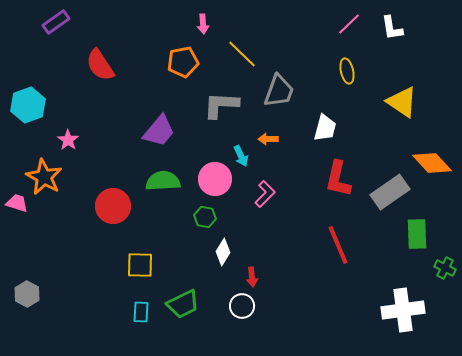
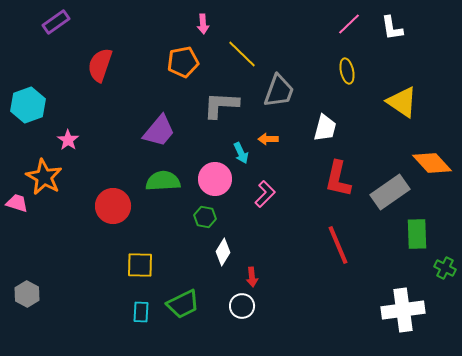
red semicircle: rotated 52 degrees clockwise
cyan arrow: moved 3 px up
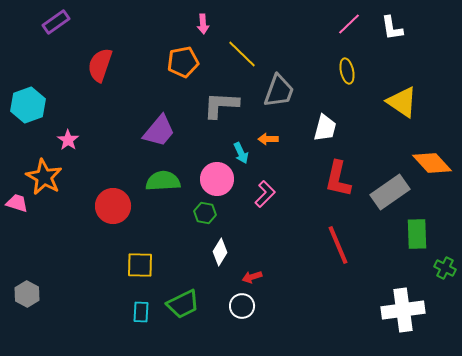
pink circle: moved 2 px right
green hexagon: moved 4 px up
white diamond: moved 3 px left
red arrow: rotated 78 degrees clockwise
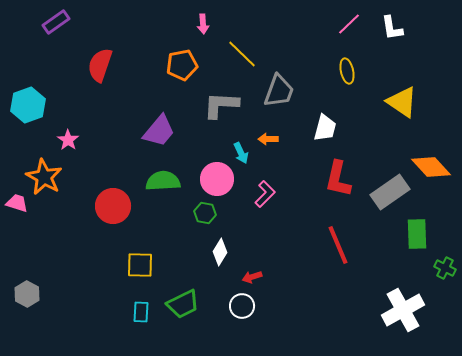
orange pentagon: moved 1 px left, 3 px down
orange diamond: moved 1 px left, 4 px down
white cross: rotated 21 degrees counterclockwise
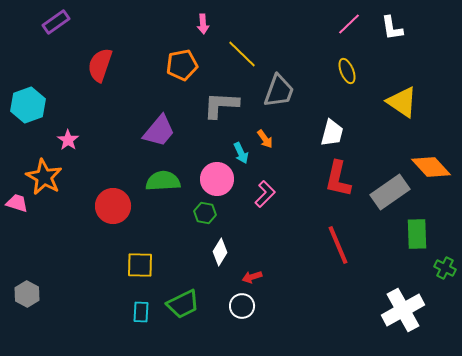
yellow ellipse: rotated 10 degrees counterclockwise
white trapezoid: moved 7 px right, 5 px down
orange arrow: moved 3 px left; rotated 126 degrees counterclockwise
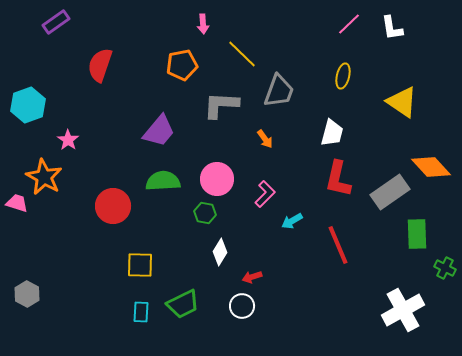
yellow ellipse: moved 4 px left, 5 px down; rotated 35 degrees clockwise
cyan arrow: moved 51 px right, 68 px down; rotated 85 degrees clockwise
